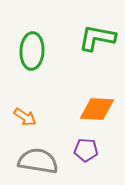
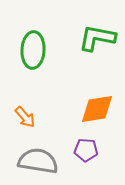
green ellipse: moved 1 px right, 1 px up
orange diamond: rotated 12 degrees counterclockwise
orange arrow: rotated 15 degrees clockwise
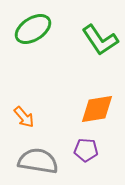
green L-shape: moved 3 px right, 2 px down; rotated 135 degrees counterclockwise
green ellipse: moved 21 px up; rotated 54 degrees clockwise
orange arrow: moved 1 px left
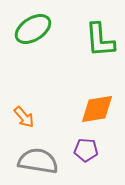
green L-shape: rotated 30 degrees clockwise
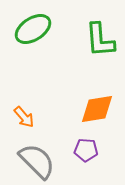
gray semicircle: moved 1 px left; rotated 36 degrees clockwise
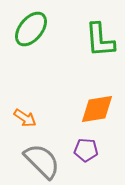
green ellipse: moved 2 px left; rotated 18 degrees counterclockwise
orange arrow: moved 1 px right, 1 px down; rotated 15 degrees counterclockwise
gray semicircle: moved 5 px right
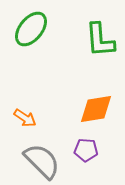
orange diamond: moved 1 px left
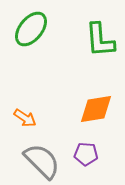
purple pentagon: moved 4 px down
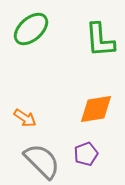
green ellipse: rotated 9 degrees clockwise
purple pentagon: rotated 25 degrees counterclockwise
